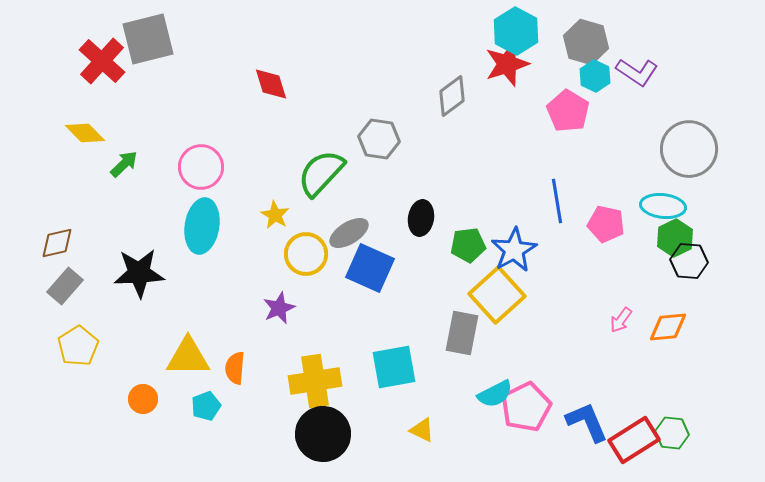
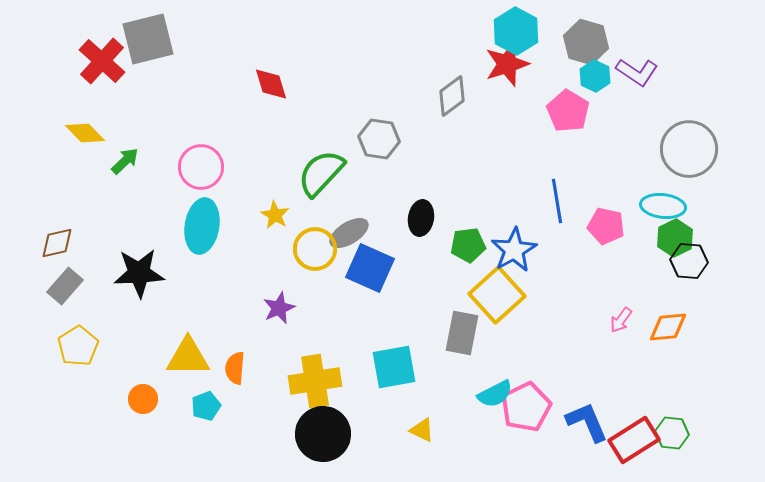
green arrow at (124, 164): moved 1 px right, 3 px up
pink pentagon at (606, 224): moved 2 px down
yellow circle at (306, 254): moved 9 px right, 5 px up
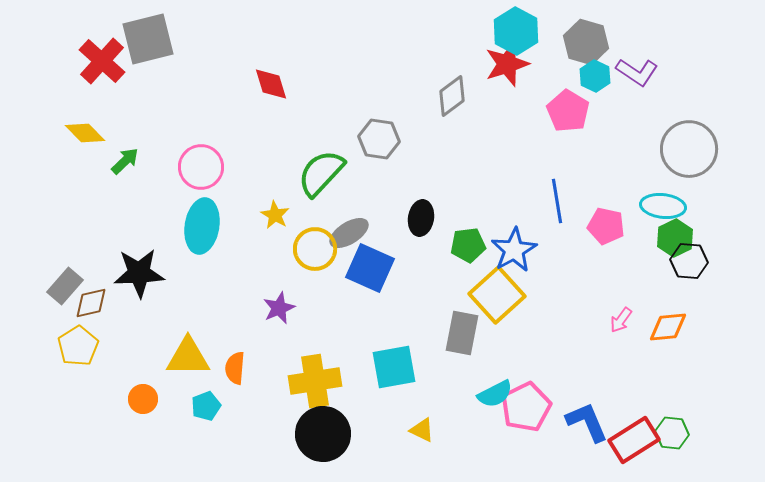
brown diamond at (57, 243): moved 34 px right, 60 px down
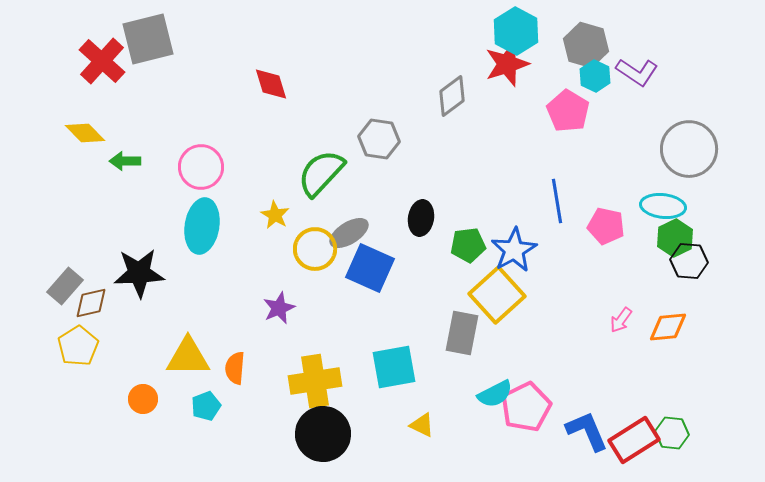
gray hexagon at (586, 42): moved 3 px down
green arrow at (125, 161): rotated 136 degrees counterclockwise
blue L-shape at (587, 422): moved 9 px down
yellow triangle at (422, 430): moved 5 px up
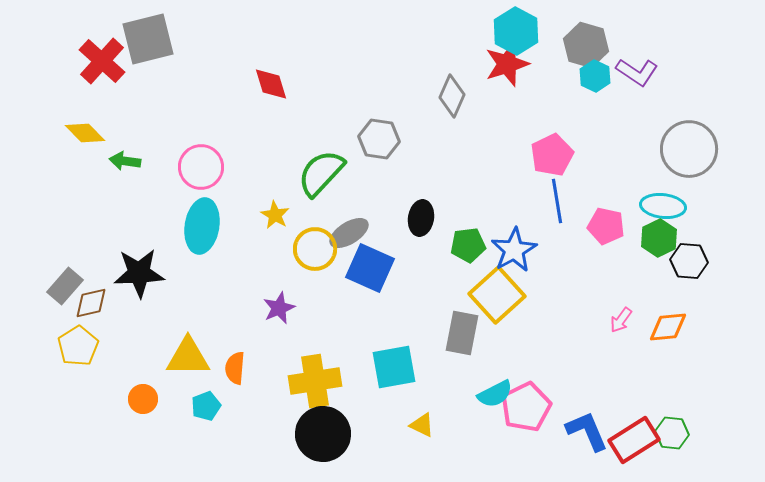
gray diamond at (452, 96): rotated 30 degrees counterclockwise
pink pentagon at (568, 111): moved 16 px left, 44 px down; rotated 15 degrees clockwise
green arrow at (125, 161): rotated 8 degrees clockwise
green hexagon at (675, 238): moved 16 px left
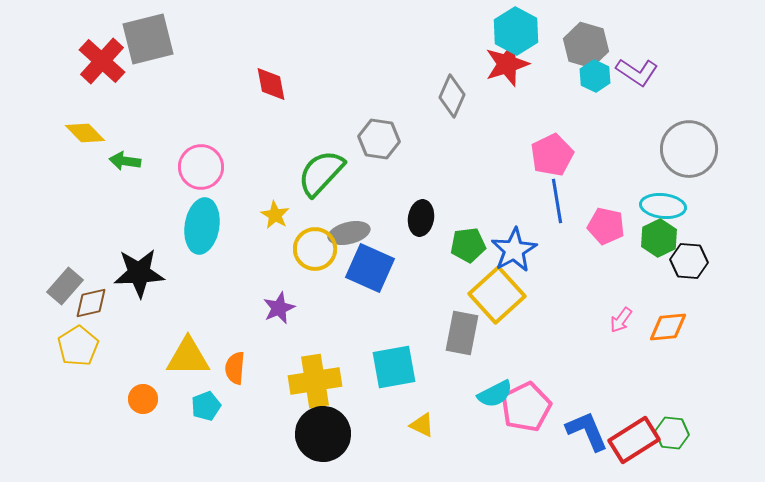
red diamond at (271, 84): rotated 6 degrees clockwise
gray ellipse at (349, 233): rotated 18 degrees clockwise
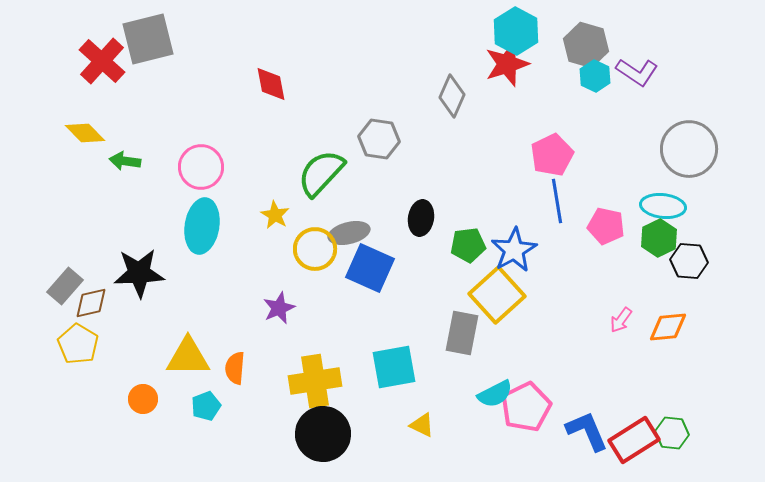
yellow pentagon at (78, 346): moved 2 px up; rotated 9 degrees counterclockwise
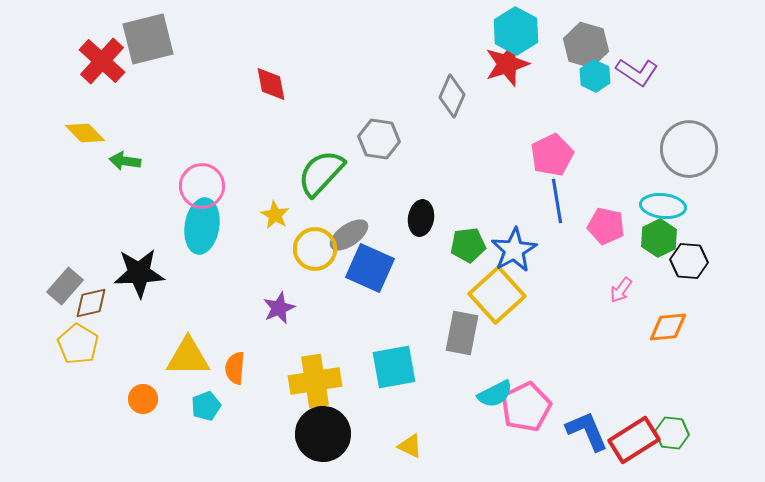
pink circle at (201, 167): moved 1 px right, 19 px down
gray ellipse at (349, 233): moved 2 px down; rotated 21 degrees counterclockwise
pink arrow at (621, 320): moved 30 px up
yellow triangle at (422, 425): moved 12 px left, 21 px down
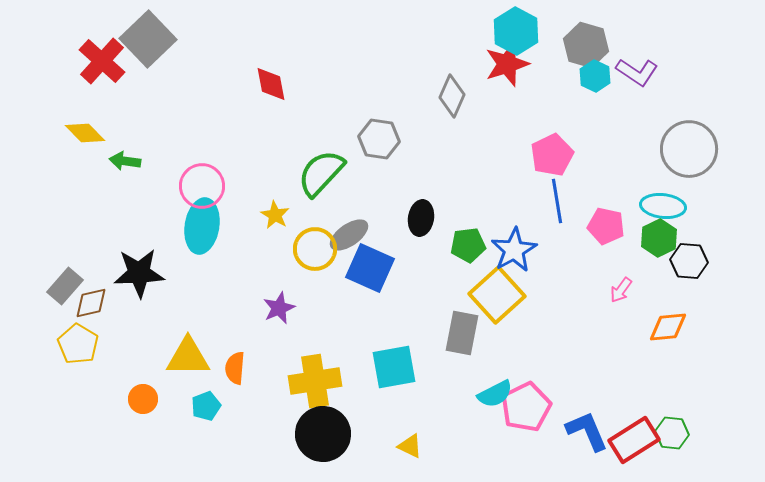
gray square at (148, 39): rotated 30 degrees counterclockwise
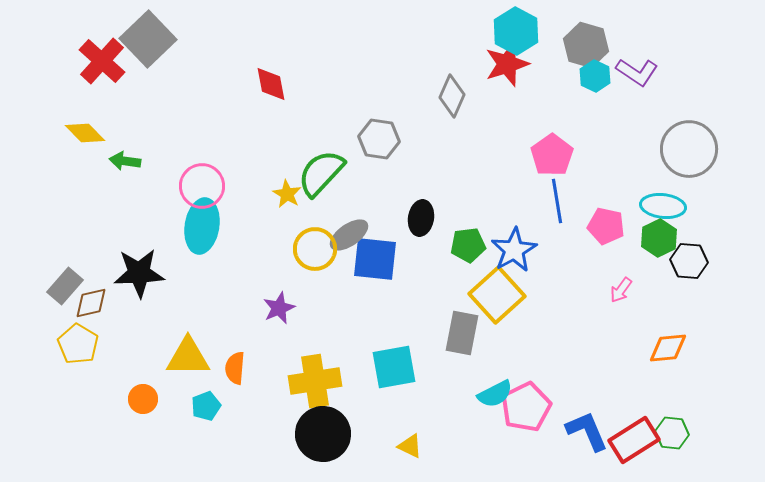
pink pentagon at (552, 155): rotated 9 degrees counterclockwise
yellow star at (275, 215): moved 12 px right, 21 px up
blue square at (370, 268): moved 5 px right, 9 px up; rotated 18 degrees counterclockwise
orange diamond at (668, 327): moved 21 px down
